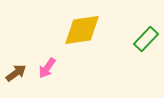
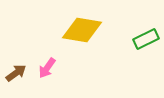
yellow diamond: rotated 18 degrees clockwise
green rectangle: rotated 20 degrees clockwise
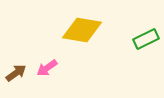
pink arrow: rotated 20 degrees clockwise
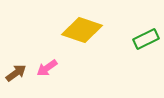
yellow diamond: rotated 9 degrees clockwise
